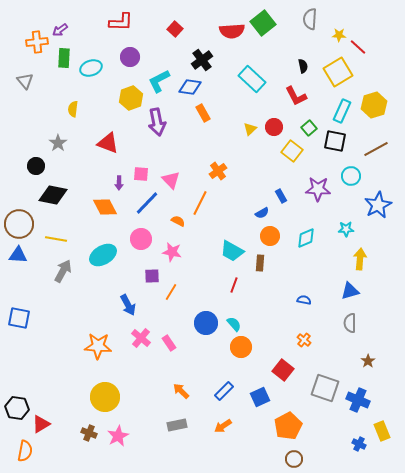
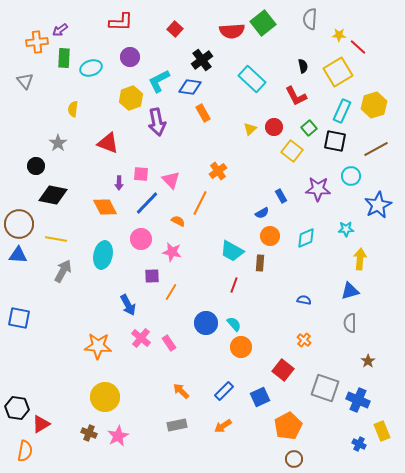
cyan ellipse at (103, 255): rotated 48 degrees counterclockwise
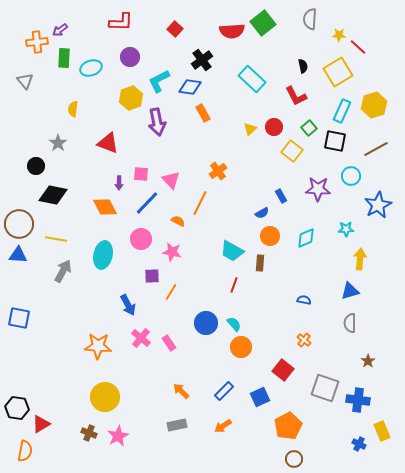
blue cross at (358, 400): rotated 15 degrees counterclockwise
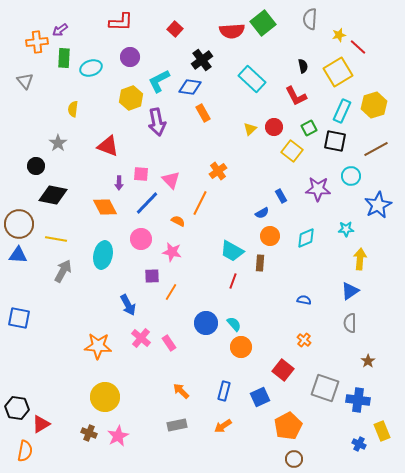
yellow star at (339, 35): rotated 16 degrees counterclockwise
green square at (309, 128): rotated 14 degrees clockwise
red triangle at (108, 143): moved 3 px down
red line at (234, 285): moved 1 px left, 4 px up
blue triangle at (350, 291): rotated 18 degrees counterclockwise
blue rectangle at (224, 391): rotated 30 degrees counterclockwise
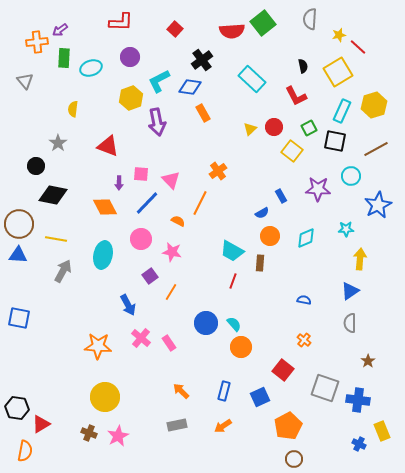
purple square at (152, 276): moved 2 px left; rotated 35 degrees counterclockwise
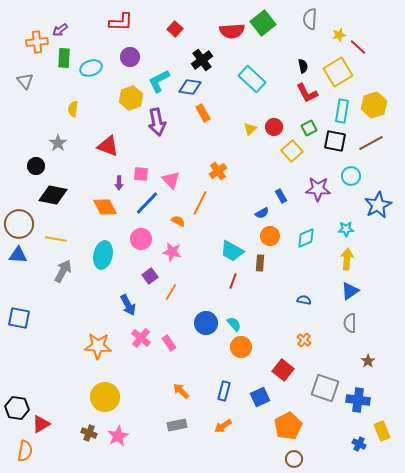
red L-shape at (296, 96): moved 11 px right, 3 px up
cyan rectangle at (342, 111): rotated 15 degrees counterclockwise
brown line at (376, 149): moved 5 px left, 6 px up
yellow square at (292, 151): rotated 10 degrees clockwise
yellow arrow at (360, 259): moved 13 px left
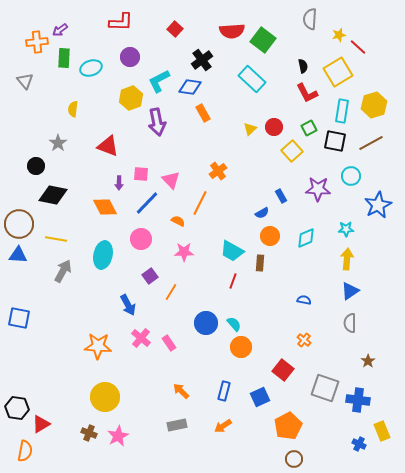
green square at (263, 23): moved 17 px down; rotated 15 degrees counterclockwise
pink star at (172, 252): moved 12 px right; rotated 12 degrees counterclockwise
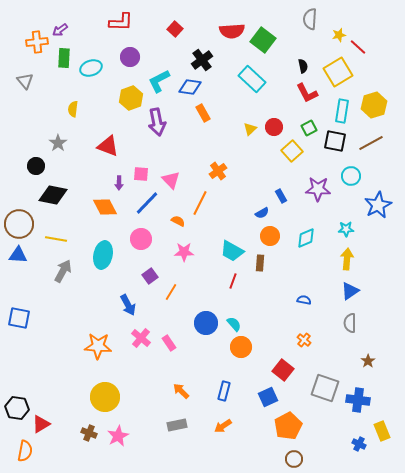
blue square at (260, 397): moved 8 px right
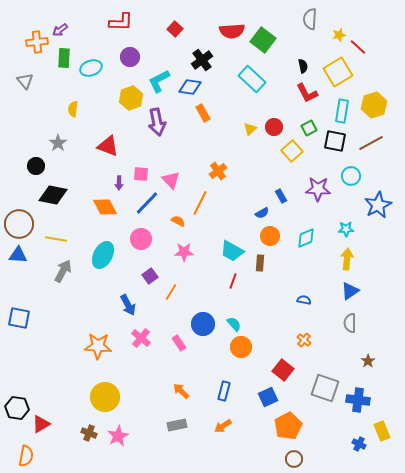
cyan ellipse at (103, 255): rotated 16 degrees clockwise
blue circle at (206, 323): moved 3 px left, 1 px down
pink rectangle at (169, 343): moved 10 px right
orange semicircle at (25, 451): moved 1 px right, 5 px down
